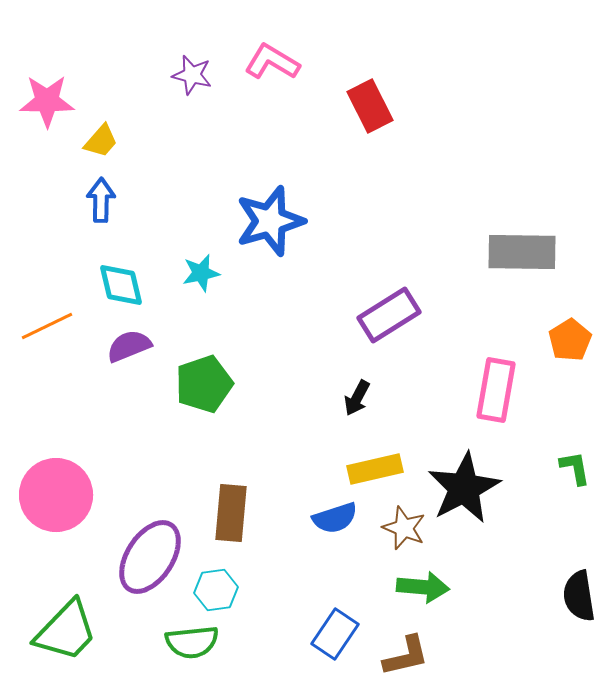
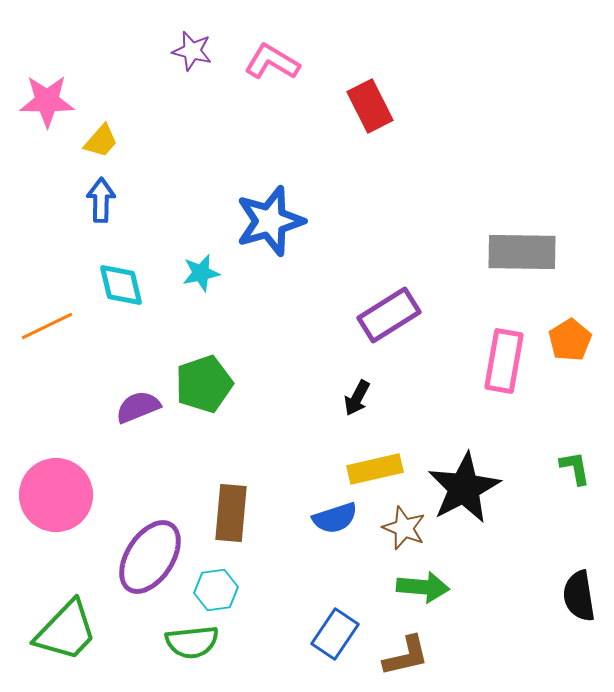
purple star: moved 24 px up
purple semicircle: moved 9 px right, 61 px down
pink rectangle: moved 8 px right, 29 px up
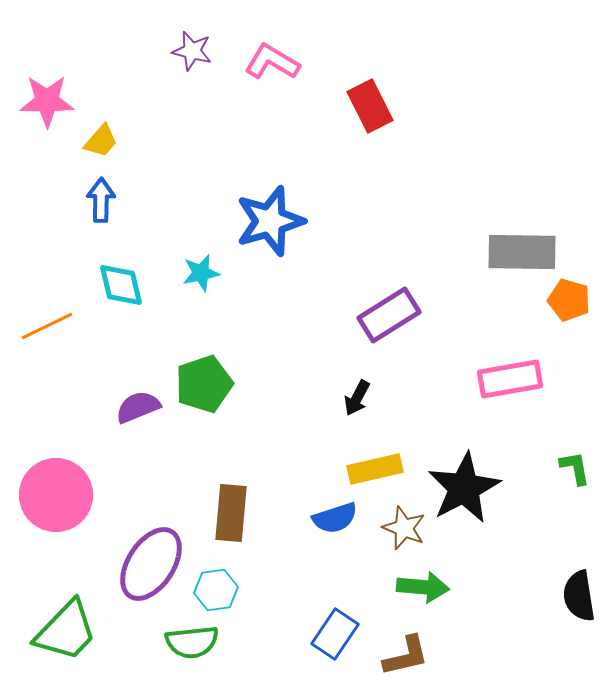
orange pentagon: moved 1 px left, 40 px up; rotated 24 degrees counterclockwise
pink rectangle: moved 6 px right, 18 px down; rotated 70 degrees clockwise
purple ellipse: moved 1 px right, 7 px down
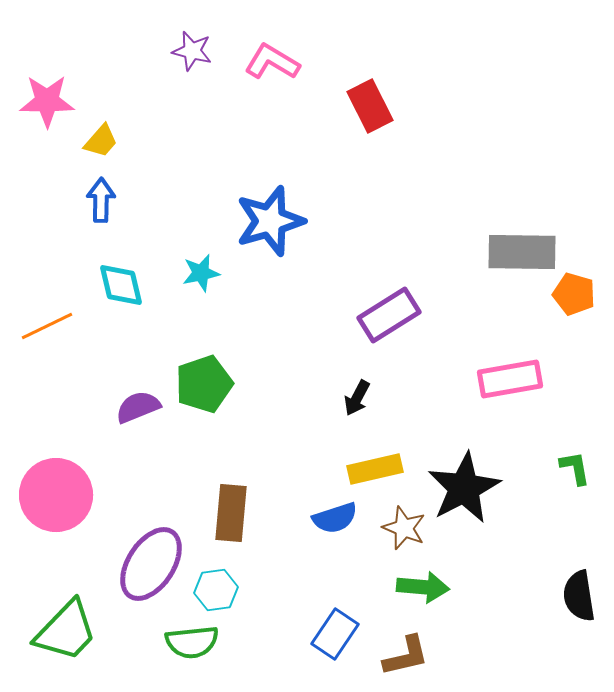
orange pentagon: moved 5 px right, 6 px up
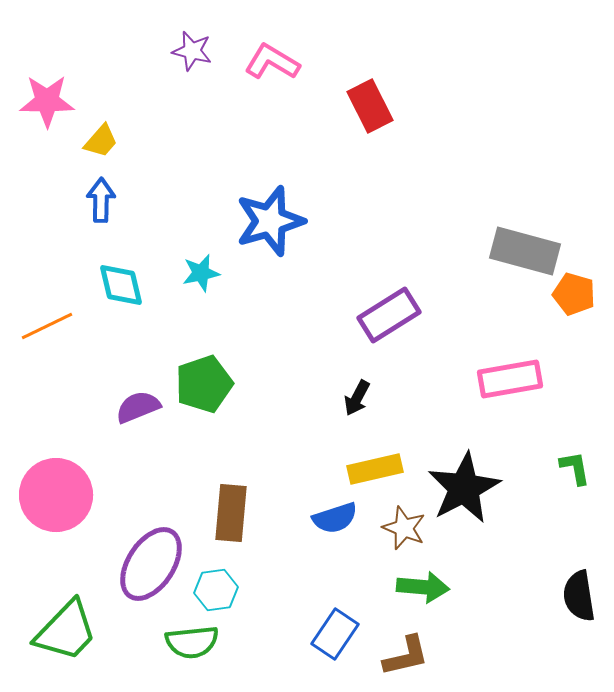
gray rectangle: moved 3 px right, 1 px up; rotated 14 degrees clockwise
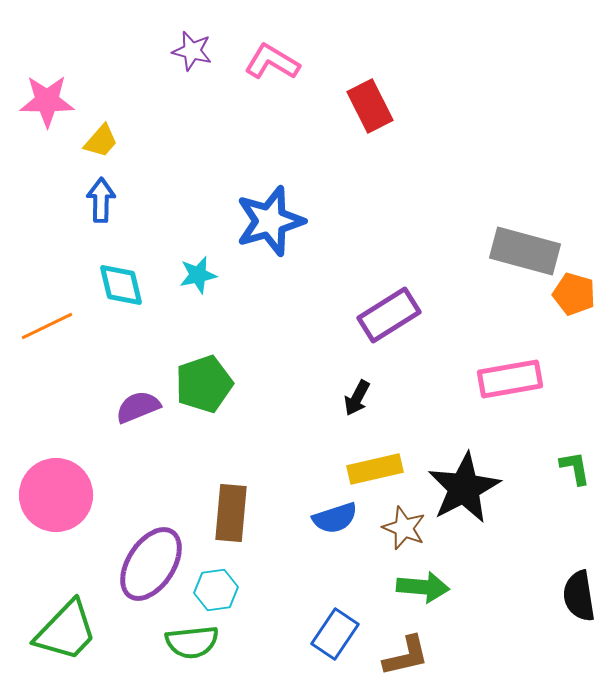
cyan star: moved 3 px left, 2 px down
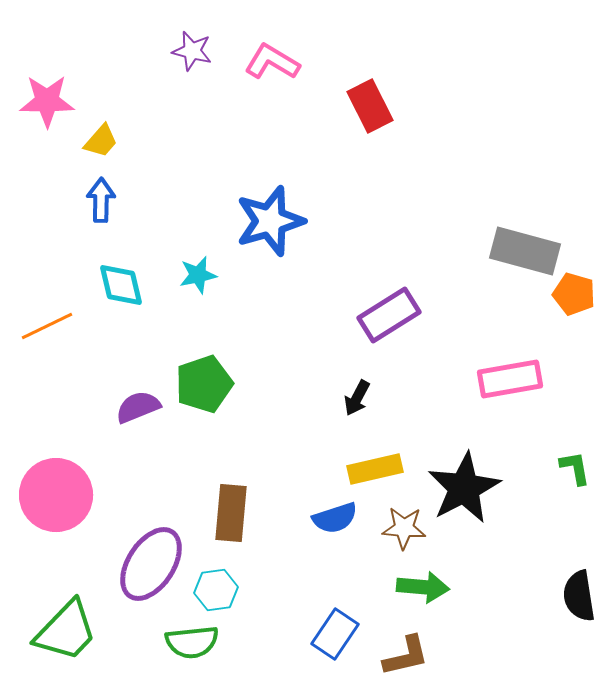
brown star: rotated 18 degrees counterclockwise
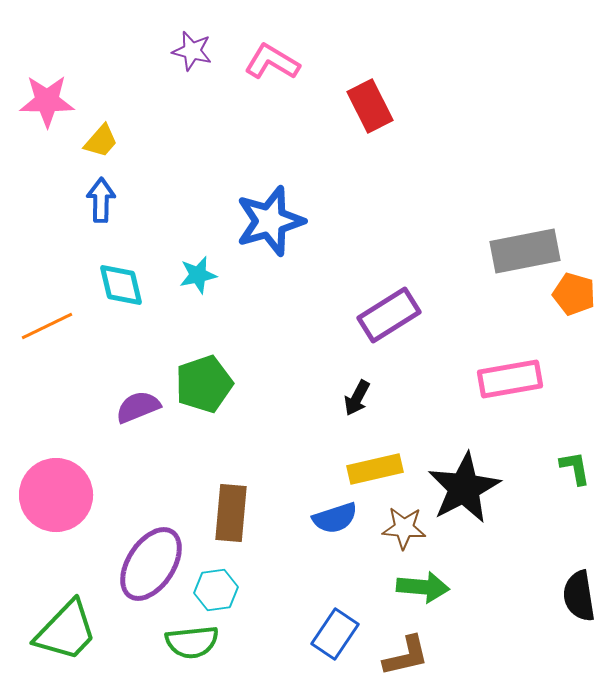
gray rectangle: rotated 26 degrees counterclockwise
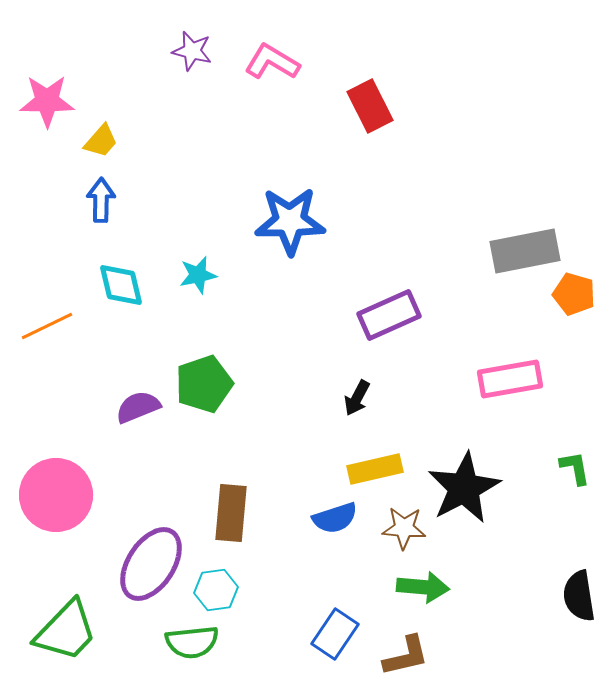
blue star: moved 20 px right; rotated 16 degrees clockwise
purple rectangle: rotated 8 degrees clockwise
